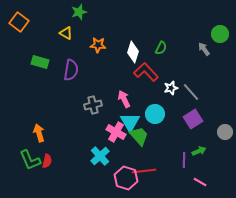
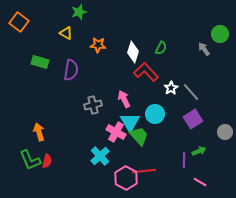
white star: rotated 16 degrees counterclockwise
orange arrow: moved 1 px up
pink hexagon: rotated 10 degrees clockwise
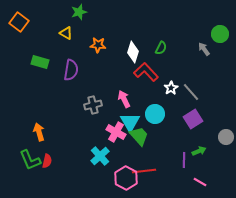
gray circle: moved 1 px right, 5 px down
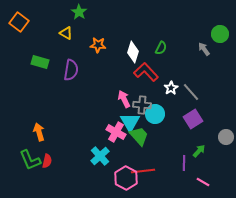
green star: rotated 21 degrees counterclockwise
gray cross: moved 49 px right; rotated 18 degrees clockwise
green arrow: rotated 24 degrees counterclockwise
purple line: moved 3 px down
red line: moved 1 px left
pink line: moved 3 px right
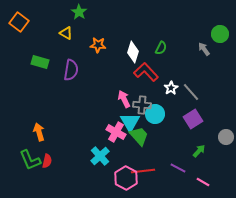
purple line: moved 6 px left, 5 px down; rotated 63 degrees counterclockwise
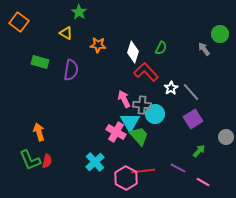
cyan cross: moved 5 px left, 6 px down
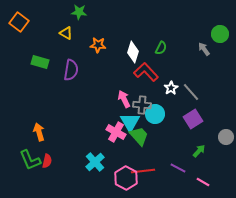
green star: rotated 28 degrees counterclockwise
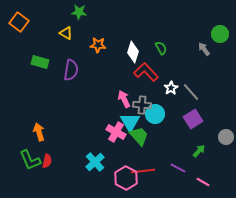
green semicircle: rotated 56 degrees counterclockwise
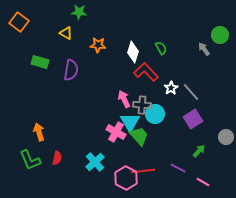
green circle: moved 1 px down
red semicircle: moved 10 px right, 3 px up
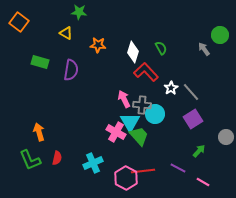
cyan cross: moved 2 px left, 1 px down; rotated 18 degrees clockwise
